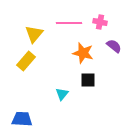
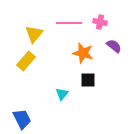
blue trapezoid: rotated 60 degrees clockwise
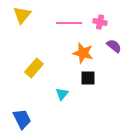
yellow triangle: moved 12 px left, 19 px up
yellow rectangle: moved 8 px right, 7 px down
black square: moved 2 px up
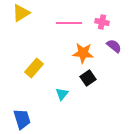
yellow triangle: moved 1 px left, 2 px up; rotated 18 degrees clockwise
pink cross: moved 2 px right
orange star: rotated 10 degrees counterclockwise
black square: rotated 35 degrees counterclockwise
blue trapezoid: rotated 10 degrees clockwise
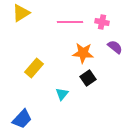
pink line: moved 1 px right, 1 px up
purple semicircle: moved 1 px right, 1 px down
blue trapezoid: rotated 60 degrees clockwise
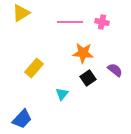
purple semicircle: moved 23 px down
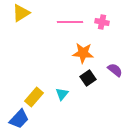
yellow rectangle: moved 29 px down
blue trapezoid: moved 3 px left
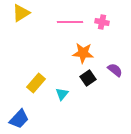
yellow rectangle: moved 2 px right, 14 px up
